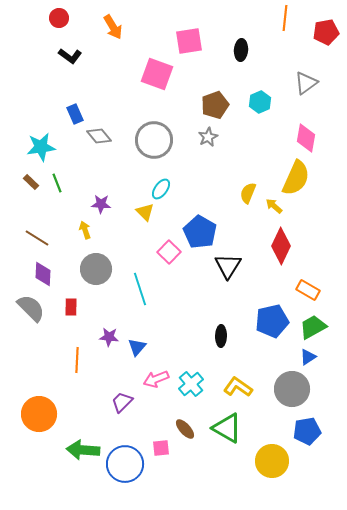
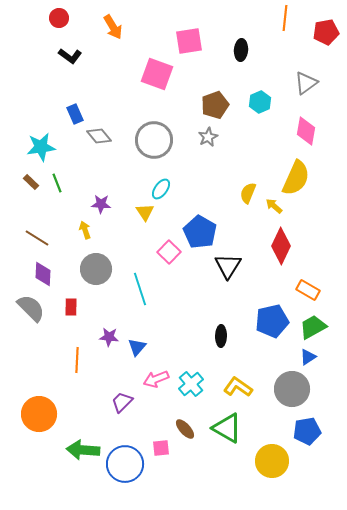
pink diamond at (306, 138): moved 7 px up
yellow triangle at (145, 212): rotated 12 degrees clockwise
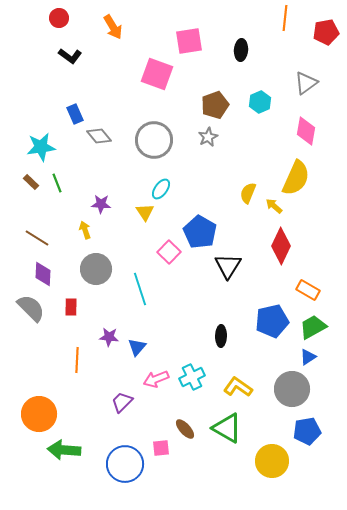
cyan cross at (191, 384): moved 1 px right, 7 px up; rotated 15 degrees clockwise
green arrow at (83, 450): moved 19 px left
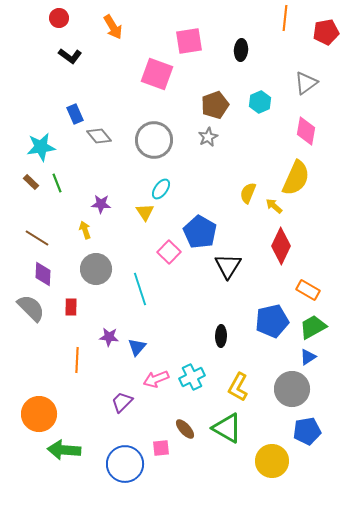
yellow L-shape at (238, 387): rotated 96 degrees counterclockwise
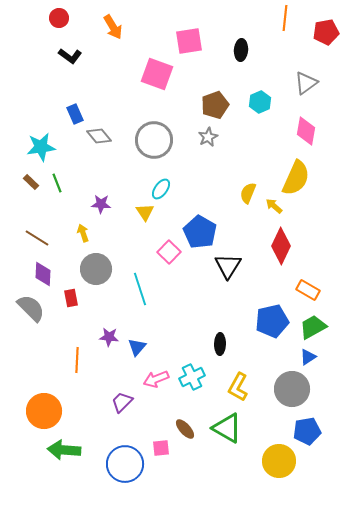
yellow arrow at (85, 230): moved 2 px left, 3 px down
red rectangle at (71, 307): moved 9 px up; rotated 12 degrees counterclockwise
black ellipse at (221, 336): moved 1 px left, 8 px down
orange circle at (39, 414): moved 5 px right, 3 px up
yellow circle at (272, 461): moved 7 px right
